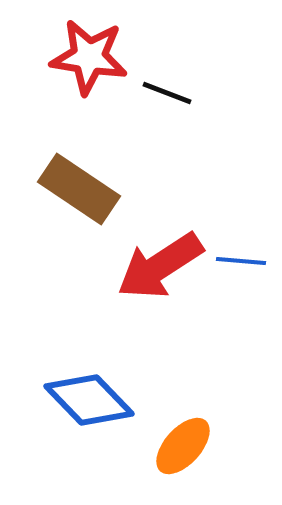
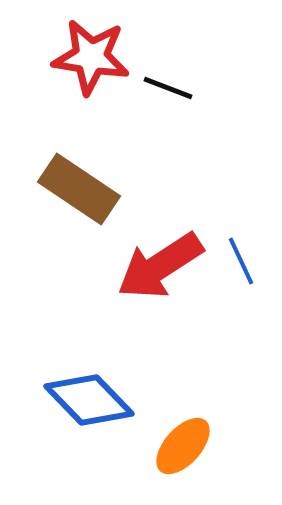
red star: moved 2 px right
black line: moved 1 px right, 5 px up
blue line: rotated 60 degrees clockwise
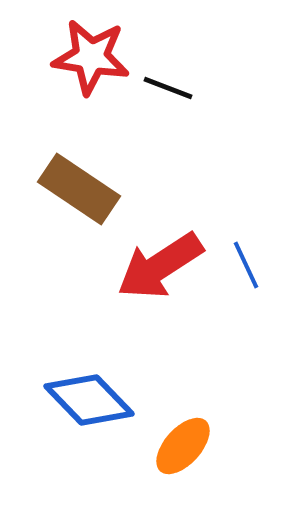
blue line: moved 5 px right, 4 px down
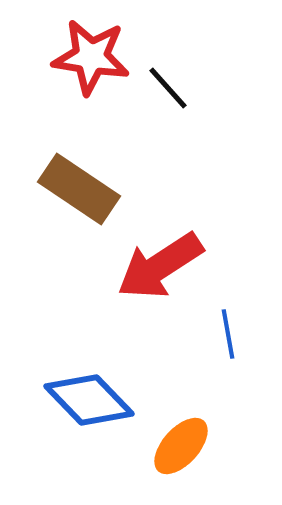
black line: rotated 27 degrees clockwise
blue line: moved 18 px left, 69 px down; rotated 15 degrees clockwise
orange ellipse: moved 2 px left
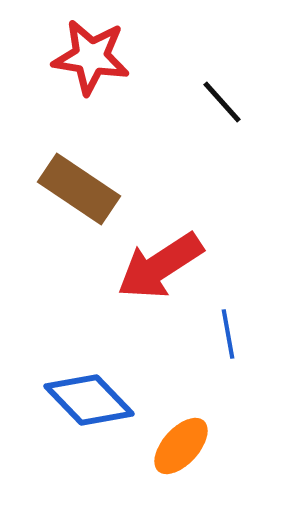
black line: moved 54 px right, 14 px down
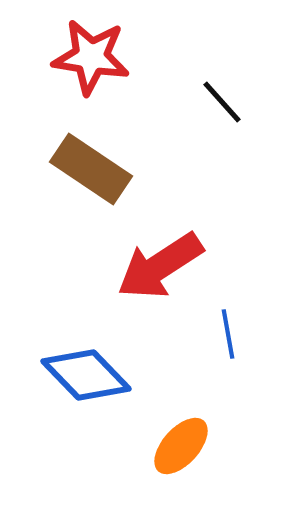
brown rectangle: moved 12 px right, 20 px up
blue diamond: moved 3 px left, 25 px up
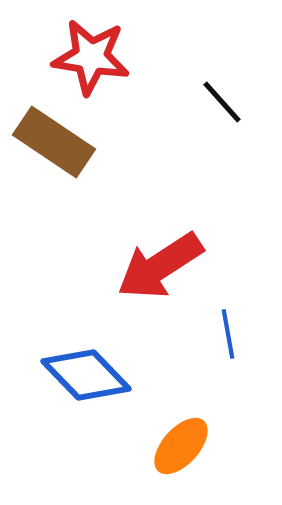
brown rectangle: moved 37 px left, 27 px up
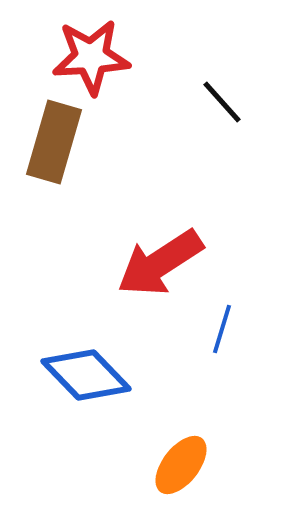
red star: rotated 12 degrees counterclockwise
brown rectangle: rotated 72 degrees clockwise
red arrow: moved 3 px up
blue line: moved 6 px left, 5 px up; rotated 27 degrees clockwise
orange ellipse: moved 19 px down; rotated 4 degrees counterclockwise
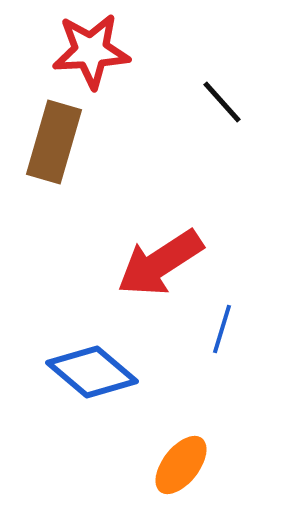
red star: moved 6 px up
blue diamond: moved 6 px right, 3 px up; rotated 6 degrees counterclockwise
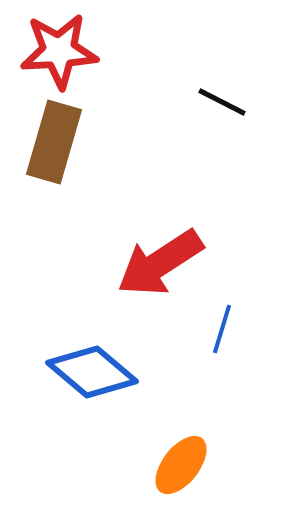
red star: moved 32 px left
black line: rotated 21 degrees counterclockwise
